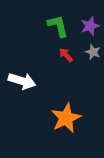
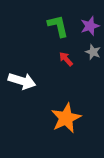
red arrow: moved 4 px down
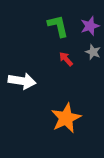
white arrow: rotated 8 degrees counterclockwise
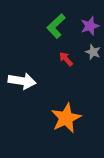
green L-shape: moved 2 px left; rotated 120 degrees counterclockwise
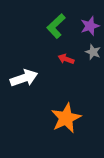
red arrow: rotated 28 degrees counterclockwise
white arrow: moved 2 px right, 3 px up; rotated 28 degrees counterclockwise
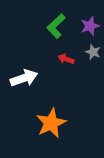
orange star: moved 15 px left, 5 px down
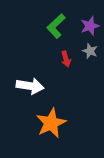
gray star: moved 3 px left, 1 px up
red arrow: rotated 126 degrees counterclockwise
white arrow: moved 6 px right, 8 px down; rotated 28 degrees clockwise
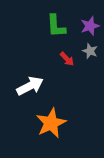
green L-shape: rotated 50 degrees counterclockwise
red arrow: moved 1 px right; rotated 28 degrees counterclockwise
white arrow: rotated 36 degrees counterclockwise
